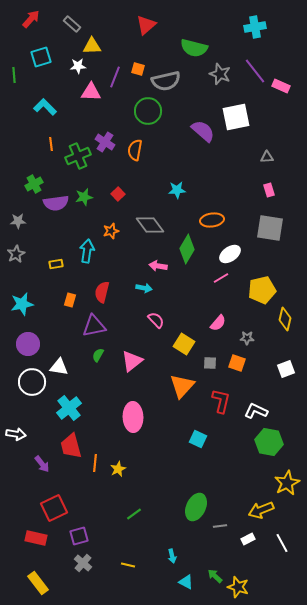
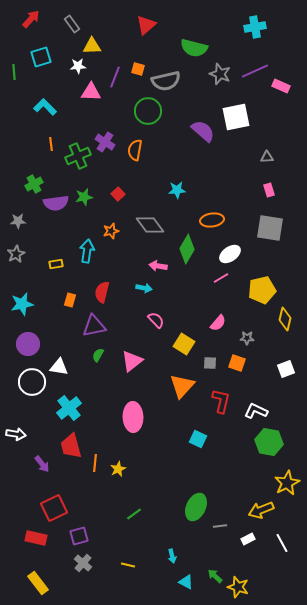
gray rectangle at (72, 24): rotated 12 degrees clockwise
purple line at (255, 71): rotated 76 degrees counterclockwise
green line at (14, 75): moved 3 px up
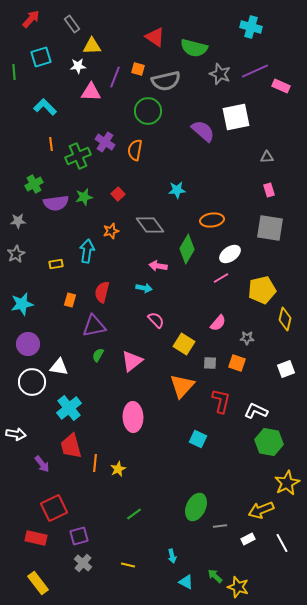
red triangle at (146, 25): moved 9 px right, 12 px down; rotated 45 degrees counterclockwise
cyan cross at (255, 27): moved 4 px left; rotated 25 degrees clockwise
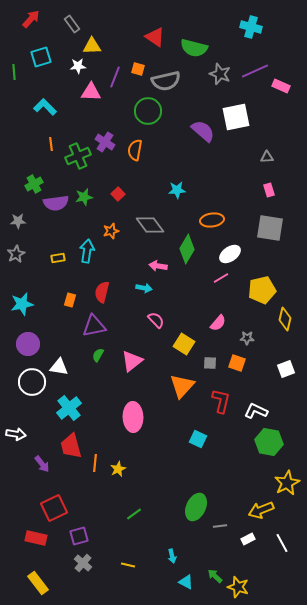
yellow rectangle at (56, 264): moved 2 px right, 6 px up
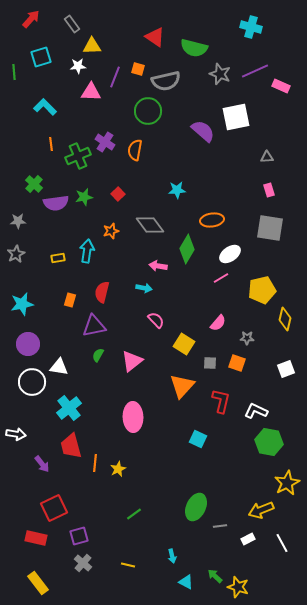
green cross at (34, 184): rotated 18 degrees counterclockwise
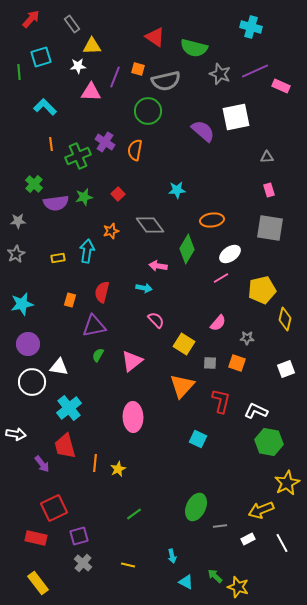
green line at (14, 72): moved 5 px right
red trapezoid at (71, 446): moved 6 px left
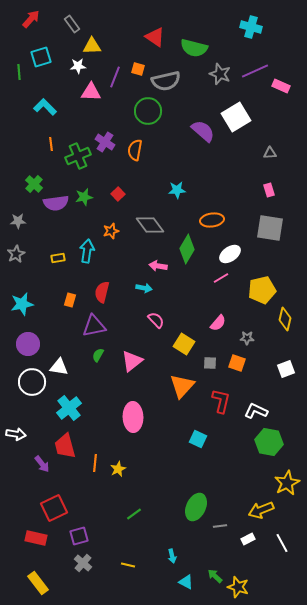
white square at (236, 117): rotated 20 degrees counterclockwise
gray triangle at (267, 157): moved 3 px right, 4 px up
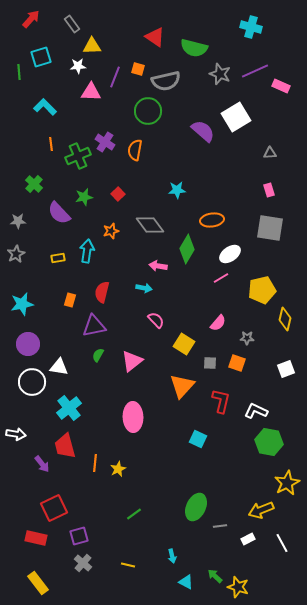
purple semicircle at (56, 203): moved 3 px right, 10 px down; rotated 55 degrees clockwise
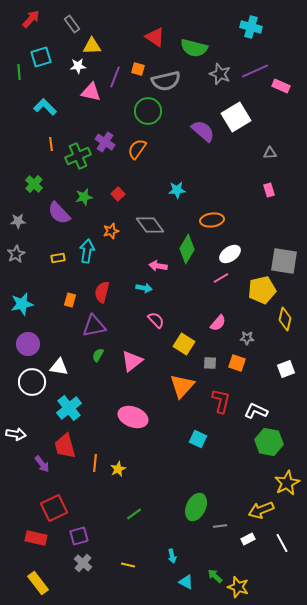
pink triangle at (91, 92): rotated 10 degrees clockwise
orange semicircle at (135, 150): moved 2 px right, 1 px up; rotated 25 degrees clockwise
gray square at (270, 228): moved 14 px right, 33 px down
pink ellipse at (133, 417): rotated 68 degrees counterclockwise
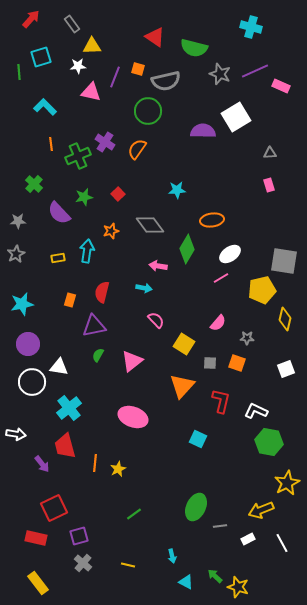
purple semicircle at (203, 131): rotated 40 degrees counterclockwise
pink rectangle at (269, 190): moved 5 px up
